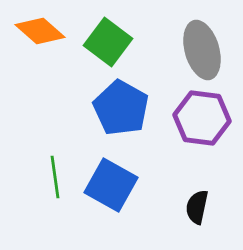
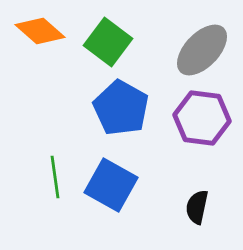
gray ellipse: rotated 60 degrees clockwise
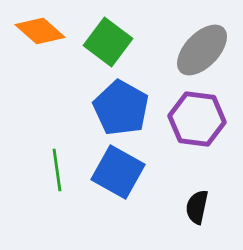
purple hexagon: moved 5 px left, 1 px down
green line: moved 2 px right, 7 px up
blue square: moved 7 px right, 13 px up
